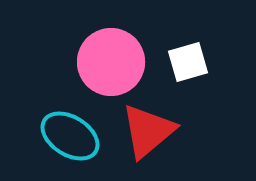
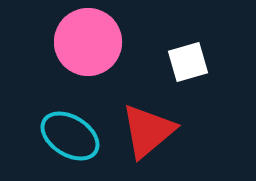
pink circle: moved 23 px left, 20 px up
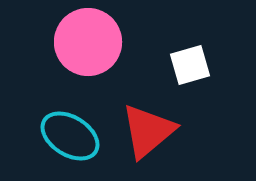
white square: moved 2 px right, 3 px down
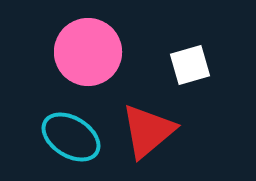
pink circle: moved 10 px down
cyan ellipse: moved 1 px right, 1 px down
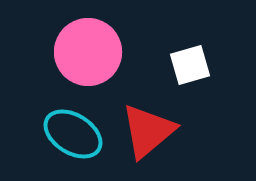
cyan ellipse: moved 2 px right, 3 px up
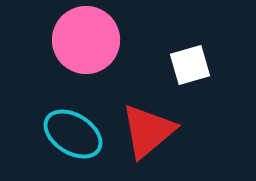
pink circle: moved 2 px left, 12 px up
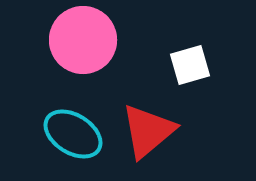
pink circle: moved 3 px left
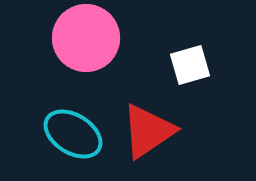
pink circle: moved 3 px right, 2 px up
red triangle: rotated 6 degrees clockwise
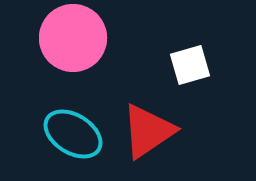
pink circle: moved 13 px left
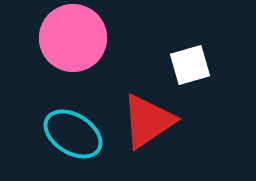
red triangle: moved 10 px up
